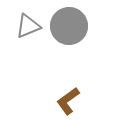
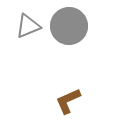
brown L-shape: rotated 12 degrees clockwise
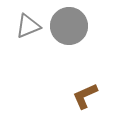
brown L-shape: moved 17 px right, 5 px up
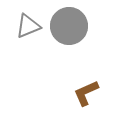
brown L-shape: moved 1 px right, 3 px up
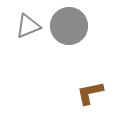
brown L-shape: moved 4 px right; rotated 12 degrees clockwise
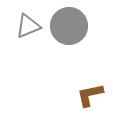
brown L-shape: moved 2 px down
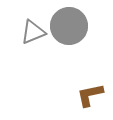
gray triangle: moved 5 px right, 6 px down
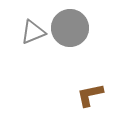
gray circle: moved 1 px right, 2 px down
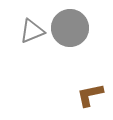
gray triangle: moved 1 px left, 1 px up
